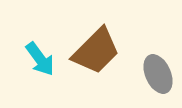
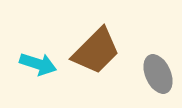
cyan arrow: moved 2 px left, 5 px down; rotated 36 degrees counterclockwise
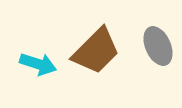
gray ellipse: moved 28 px up
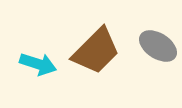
gray ellipse: rotated 33 degrees counterclockwise
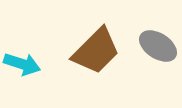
cyan arrow: moved 16 px left
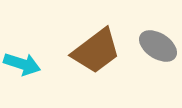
brown trapezoid: rotated 8 degrees clockwise
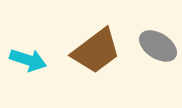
cyan arrow: moved 6 px right, 4 px up
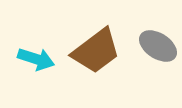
cyan arrow: moved 8 px right, 1 px up
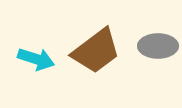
gray ellipse: rotated 33 degrees counterclockwise
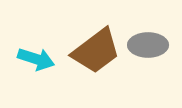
gray ellipse: moved 10 px left, 1 px up
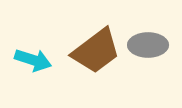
cyan arrow: moved 3 px left, 1 px down
